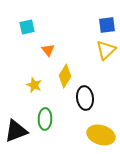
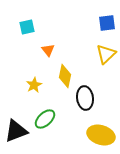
blue square: moved 2 px up
yellow triangle: moved 4 px down
yellow diamond: rotated 20 degrees counterclockwise
yellow star: rotated 21 degrees clockwise
green ellipse: rotated 45 degrees clockwise
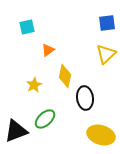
orange triangle: rotated 32 degrees clockwise
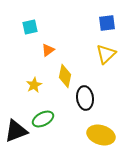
cyan square: moved 3 px right
green ellipse: moved 2 px left; rotated 15 degrees clockwise
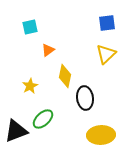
yellow star: moved 4 px left, 1 px down
green ellipse: rotated 15 degrees counterclockwise
yellow ellipse: rotated 20 degrees counterclockwise
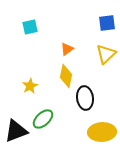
orange triangle: moved 19 px right, 1 px up
yellow diamond: moved 1 px right
yellow ellipse: moved 1 px right, 3 px up
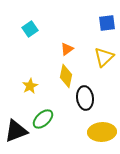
cyan square: moved 2 px down; rotated 21 degrees counterclockwise
yellow triangle: moved 2 px left, 3 px down
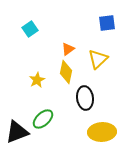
orange triangle: moved 1 px right
yellow triangle: moved 6 px left, 2 px down
yellow diamond: moved 4 px up
yellow star: moved 7 px right, 6 px up
black triangle: moved 1 px right, 1 px down
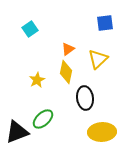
blue square: moved 2 px left
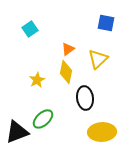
blue square: moved 1 px right; rotated 18 degrees clockwise
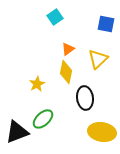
blue square: moved 1 px down
cyan square: moved 25 px right, 12 px up
yellow star: moved 4 px down
yellow ellipse: rotated 12 degrees clockwise
